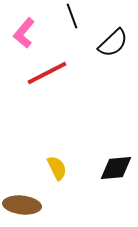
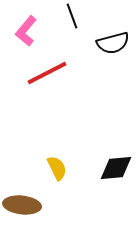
pink L-shape: moved 2 px right, 2 px up
black semicircle: rotated 28 degrees clockwise
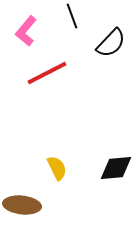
black semicircle: moved 2 px left; rotated 32 degrees counterclockwise
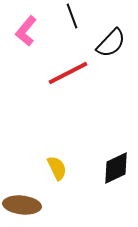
red line: moved 21 px right
black diamond: rotated 20 degrees counterclockwise
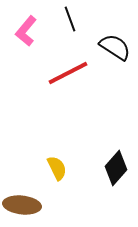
black line: moved 2 px left, 3 px down
black semicircle: moved 4 px right, 4 px down; rotated 100 degrees counterclockwise
black diamond: rotated 24 degrees counterclockwise
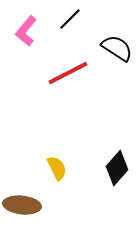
black line: rotated 65 degrees clockwise
black semicircle: moved 2 px right, 1 px down
black diamond: moved 1 px right
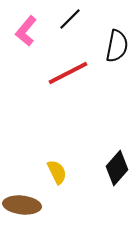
black semicircle: moved 2 px up; rotated 68 degrees clockwise
yellow semicircle: moved 4 px down
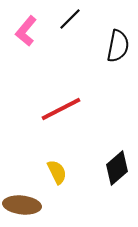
black semicircle: moved 1 px right
red line: moved 7 px left, 36 px down
black diamond: rotated 8 degrees clockwise
